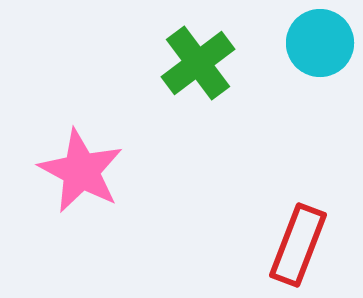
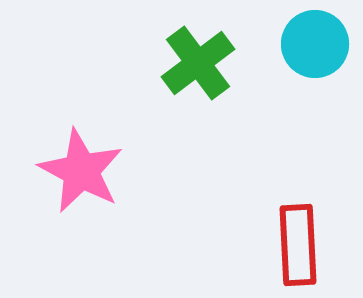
cyan circle: moved 5 px left, 1 px down
red rectangle: rotated 24 degrees counterclockwise
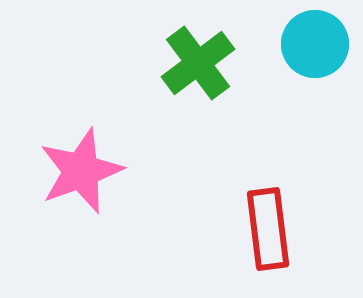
pink star: rotated 24 degrees clockwise
red rectangle: moved 30 px left, 16 px up; rotated 4 degrees counterclockwise
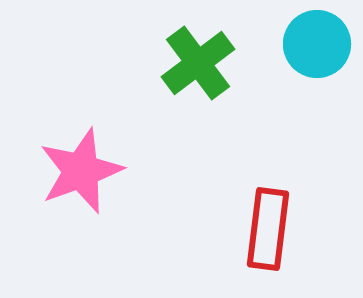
cyan circle: moved 2 px right
red rectangle: rotated 14 degrees clockwise
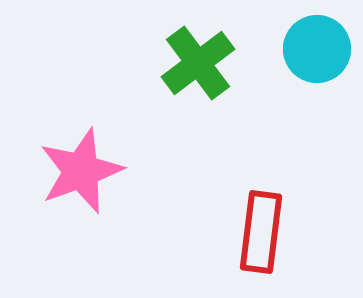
cyan circle: moved 5 px down
red rectangle: moved 7 px left, 3 px down
